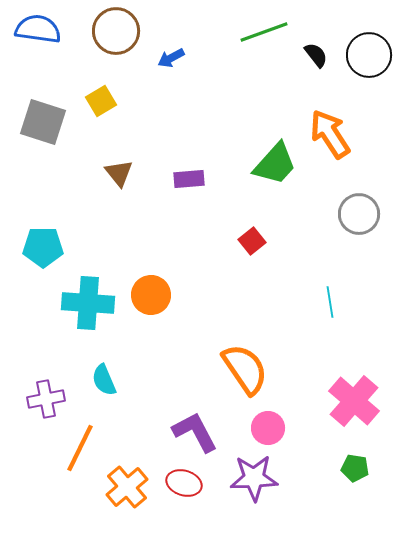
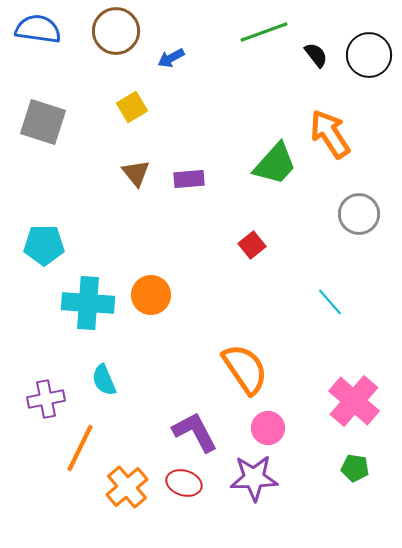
yellow square: moved 31 px right, 6 px down
brown triangle: moved 17 px right
red square: moved 4 px down
cyan pentagon: moved 1 px right, 2 px up
cyan line: rotated 32 degrees counterclockwise
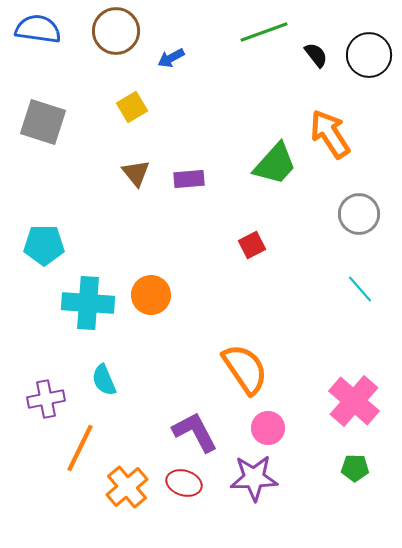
red square: rotated 12 degrees clockwise
cyan line: moved 30 px right, 13 px up
green pentagon: rotated 8 degrees counterclockwise
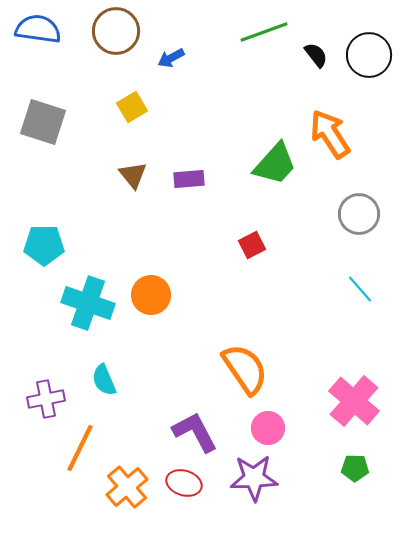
brown triangle: moved 3 px left, 2 px down
cyan cross: rotated 15 degrees clockwise
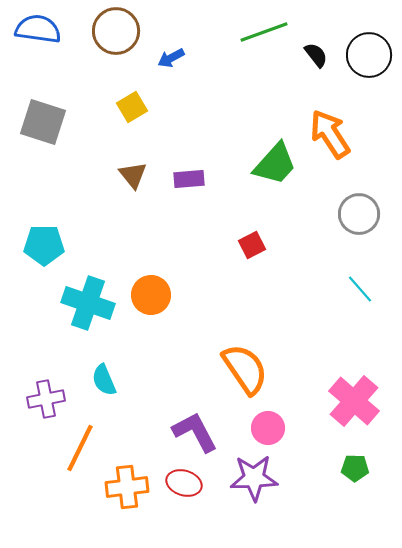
orange cross: rotated 33 degrees clockwise
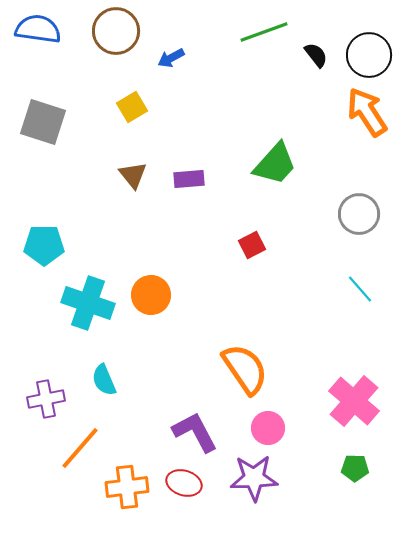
orange arrow: moved 37 px right, 22 px up
orange line: rotated 15 degrees clockwise
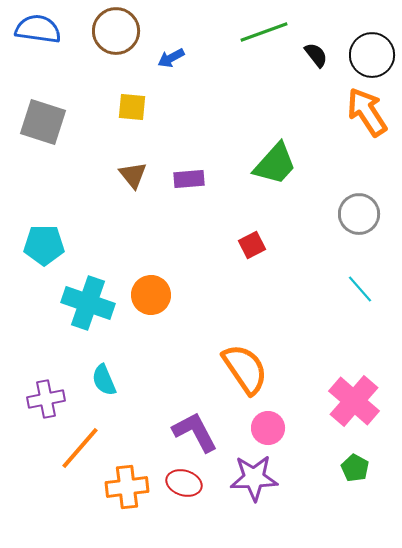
black circle: moved 3 px right
yellow square: rotated 36 degrees clockwise
green pentagon: rotated 28 degrees clockwise
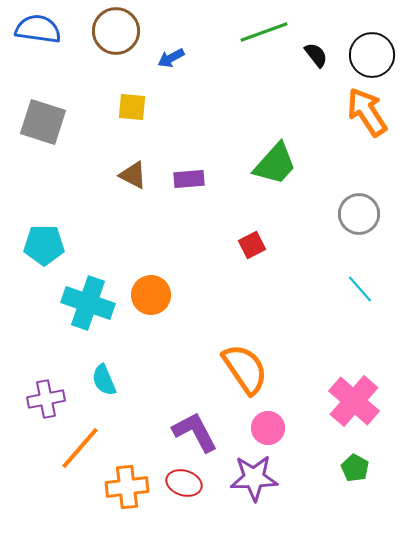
brown triangle: rotated 24 degrees counterclockwise
